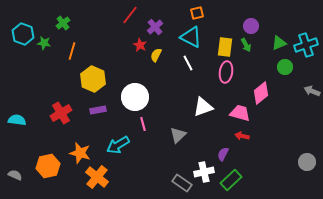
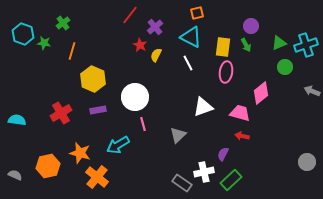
yellow rectangle: moved 2 px left
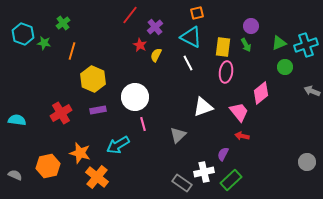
pink trapezoid: moved 1 px left, 1 px up; rotated 35 degrees clockwise
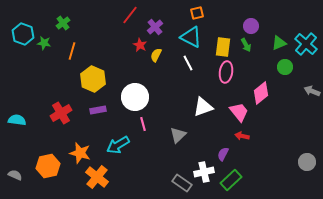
cyan cross: moved 1 px up; rotated 30 degrees counterclockwise
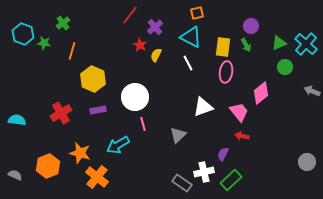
orange hexagon: rotated 10 degrees counterclockwise
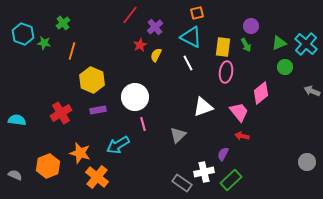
red star: rotated 16 degrees clockwise
yellow hexagon: moved 1 px left, 1 px down
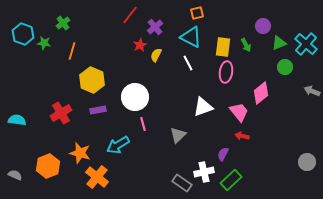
purple circle: moved 12 px right
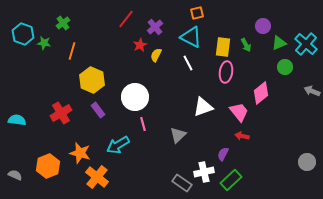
red line: moved 4 px left, 4 px down
purple rectangle: rotated 63 degrees clockwise
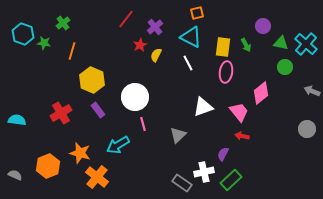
green triangle: moved 2 px right; rotated 35 degrees clockwise
gray circle: moved 33 px up
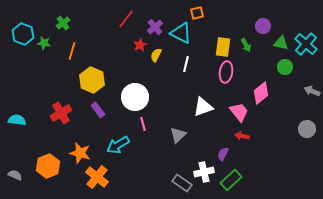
cyan triangle: moved 10 px left, 4 px up
white line: moved 2 px left, 1 px down; rotated 42 degrees clockwise
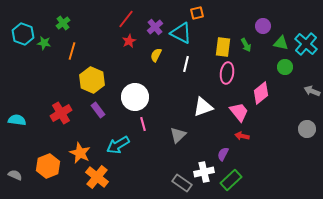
red star: moved 11 px left, 4 px up
pink ellipse: moved 1 px right, 1 px down
orange star: rotated 10 degrees clockwise
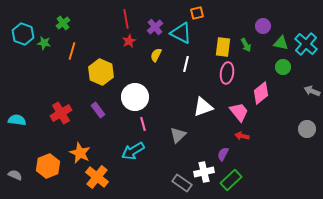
red line: rotated 48 degrees counterclockwise
green circle: moved 2 px left
yellow hexagon: moved 9 px right, 8 px up
cyan arrow: moved 15 px right, 6 px down
